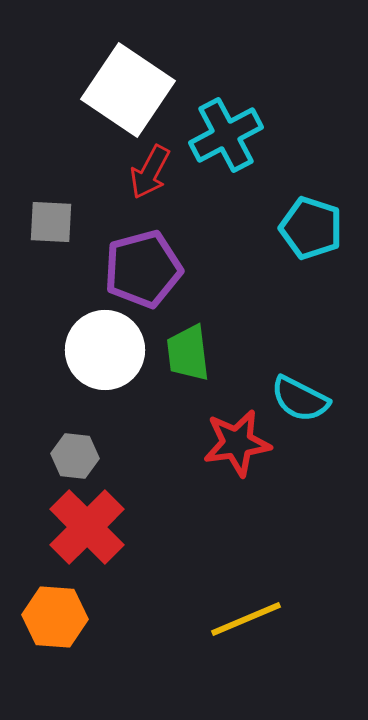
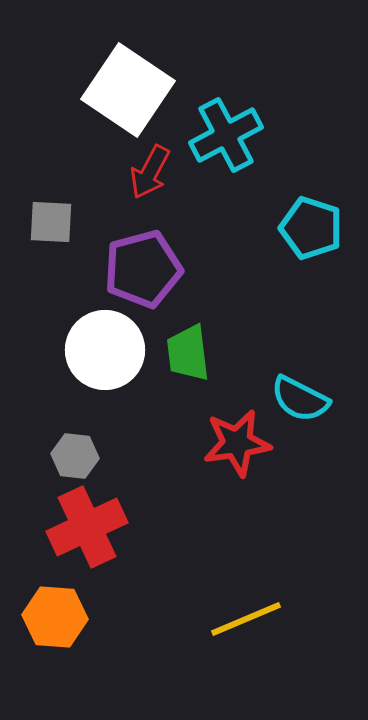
red cross: rotated 20 degrees clockwise
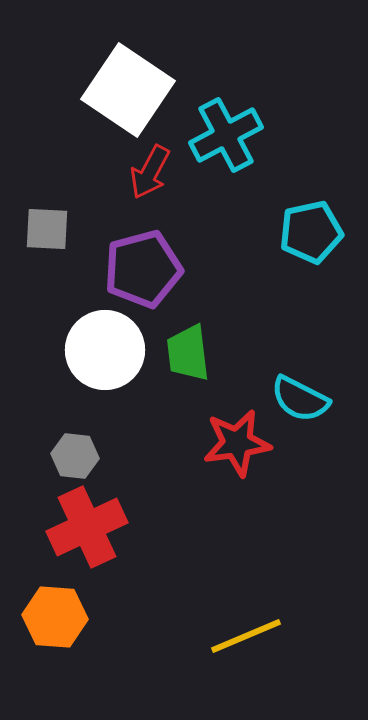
gray square: moved 4 px left, 7 px down
cyan pentagon: moved 4 px down; rotated 30 degrees counterclockwise
yellow line: moved 17 px down
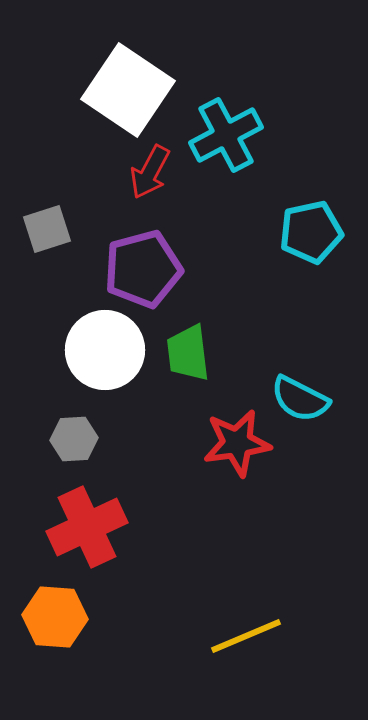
gray square: rotated 21 degrees counterclockwise
gray hexagon: moved 1 px left, 17 px up; rotated 9 degrees counterclockwise
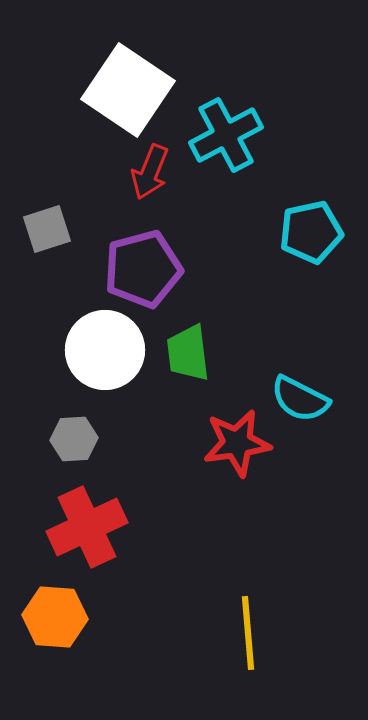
red arrow: rotated 6 degrees counterclockwise
yellow line: moved 2 px right, 3 px up; rotated 72 degrees counterclockwise
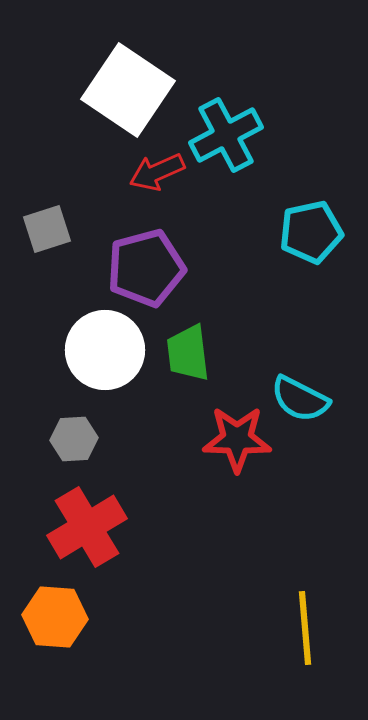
red arrow: moved 7 px right; rotated 44 degrees clockwise
purple pentagon: moved 3 px right, 1 px up
red star: moved 4 px up; rotated 10 degrees clockwise
red cross: rotated 6 degrees counterclockwise
yellow line: moved 57 px right, 5 px up
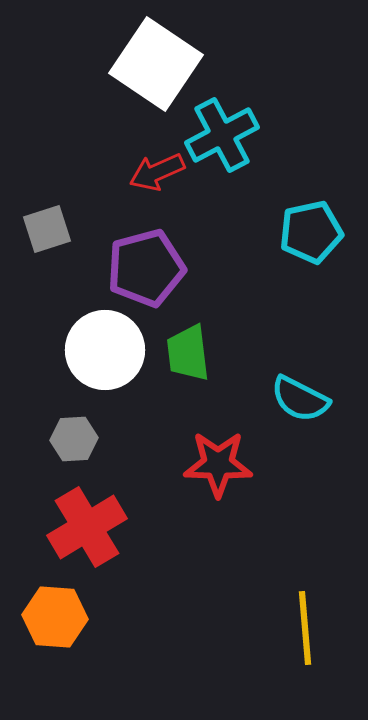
white square: moved 28 px right, 26 px up
cyan cross: moved 4 px left
red star: moved 19 px left, 25 px down
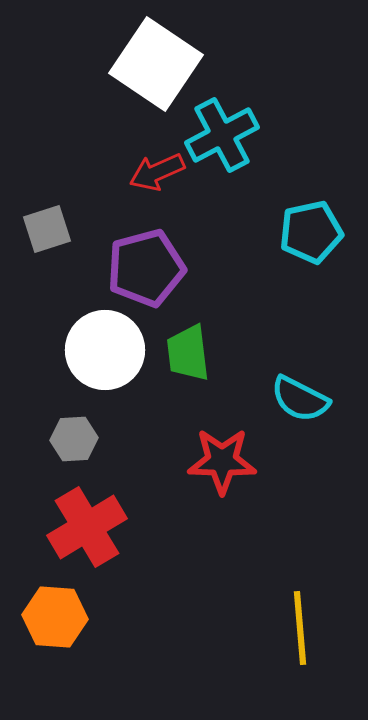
red star: moved 4 px right, 3 px up
yellow line: moved 5 px left
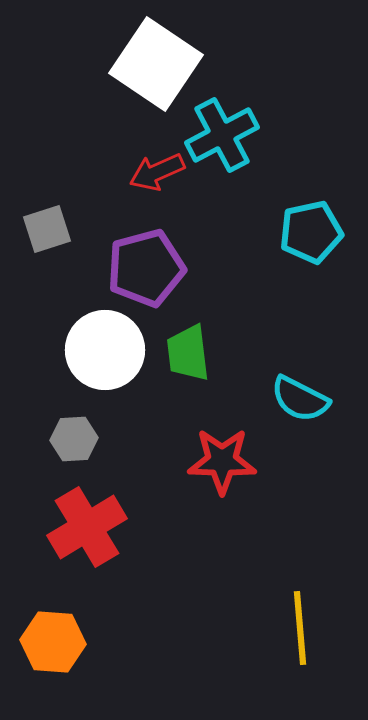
orange hexagon: moved 2 px left, 25 px down
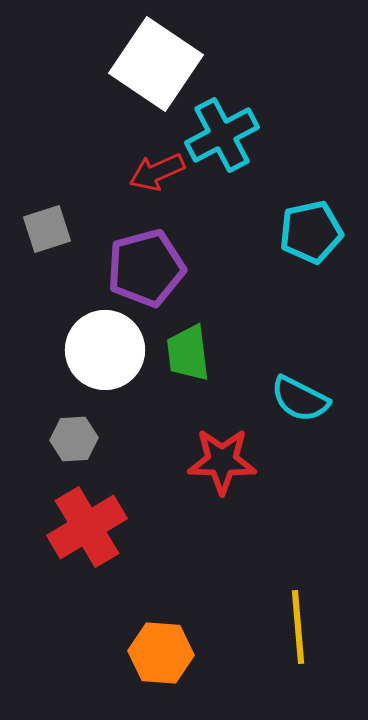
yellow line: moved 2 px left, 1 px up
orange hexagon: moved 108 px right, 11 px down
